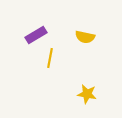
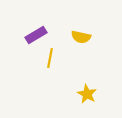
yellow semicircle: moved 4 px left
yellow star: rotated 18 degrees clockwise
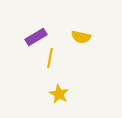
purple rectangle: moved 2 px down
yellow star: moved 28 px left
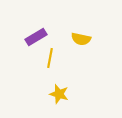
yellow semicircle: moved 2 px down
yellow star: rotated 12 degrees counterclockwise
